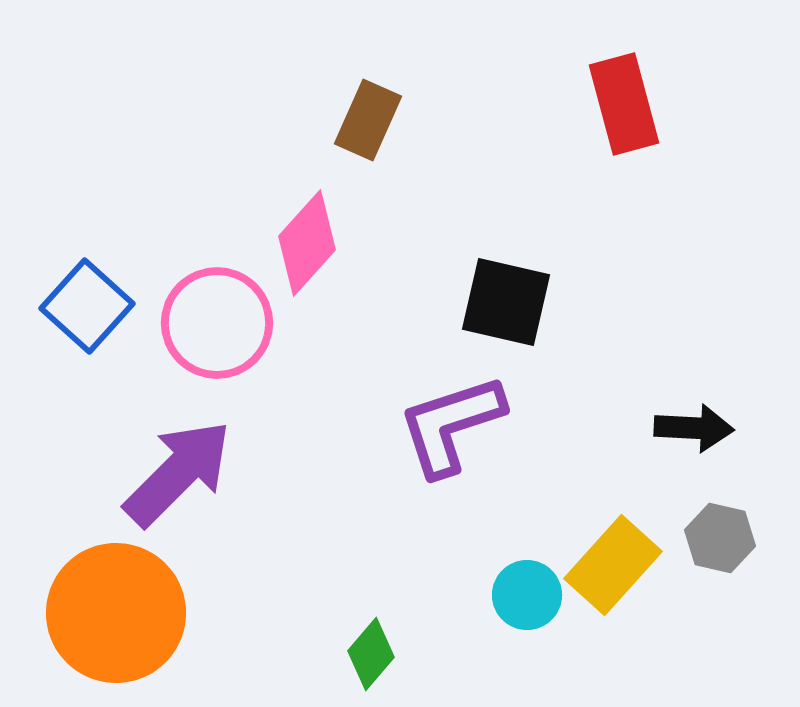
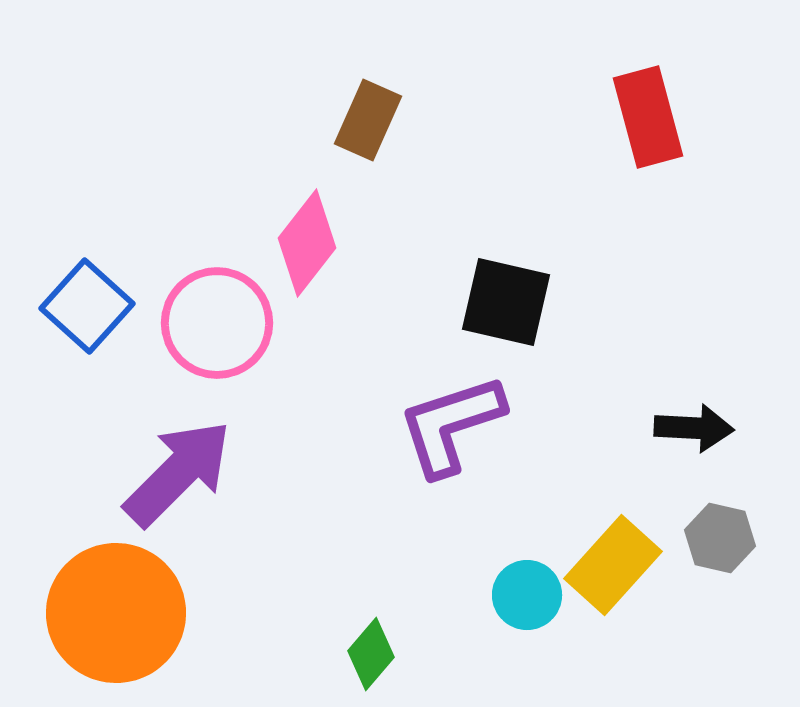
red rectangle: moved 24 px right, 13 px down
pink diamond: rotated 4 degrees counterclockwise
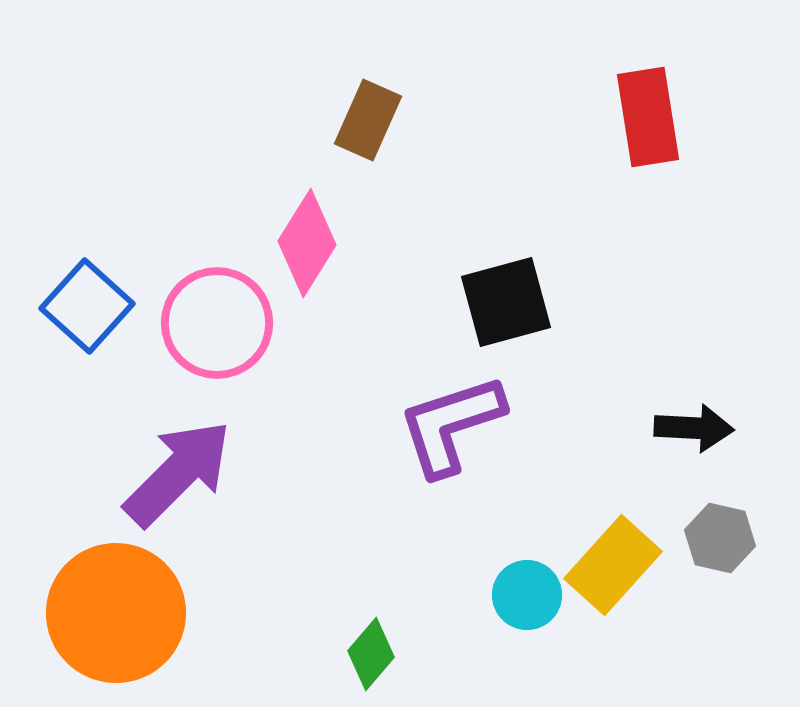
red rectangle: rotated 6 degrees clockwise
pink diamond: rotated 6 degrees counterclockwise
black square: rotated 28 degrees counterclockwise
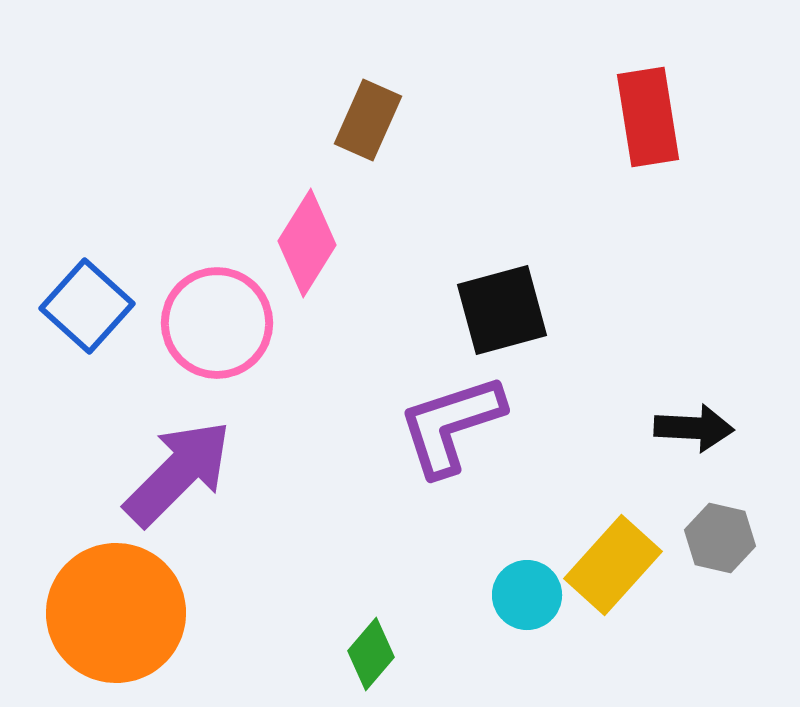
black square: moved 4 px left, 8 px down
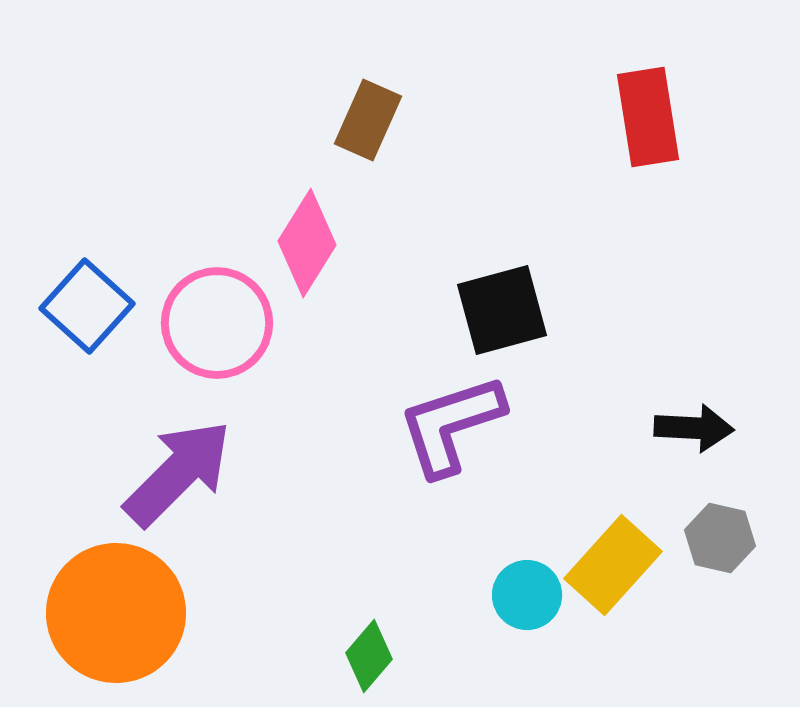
green diamond: moved 2 px left, 2 px down
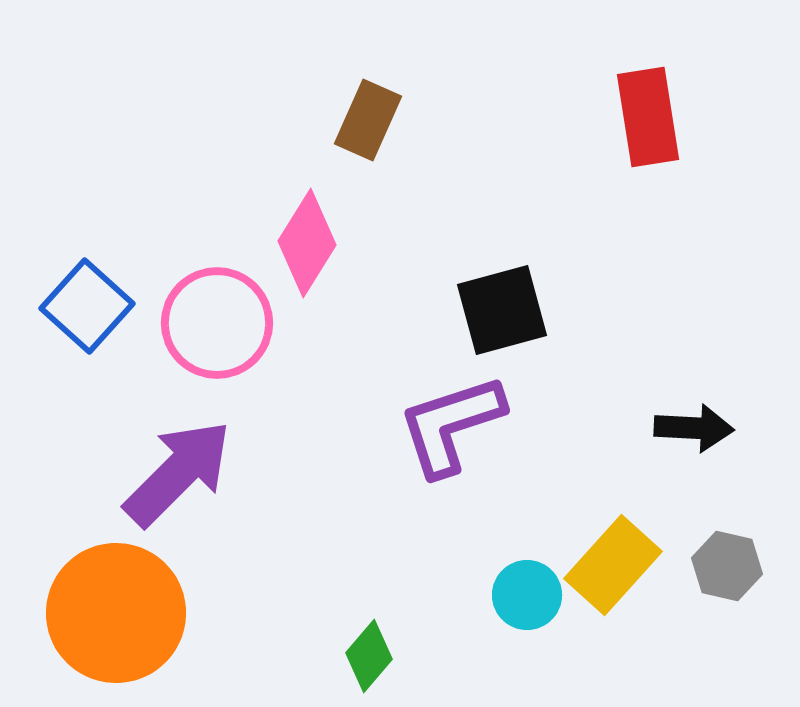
gray hexagon: moved 7 px right, 28 px down
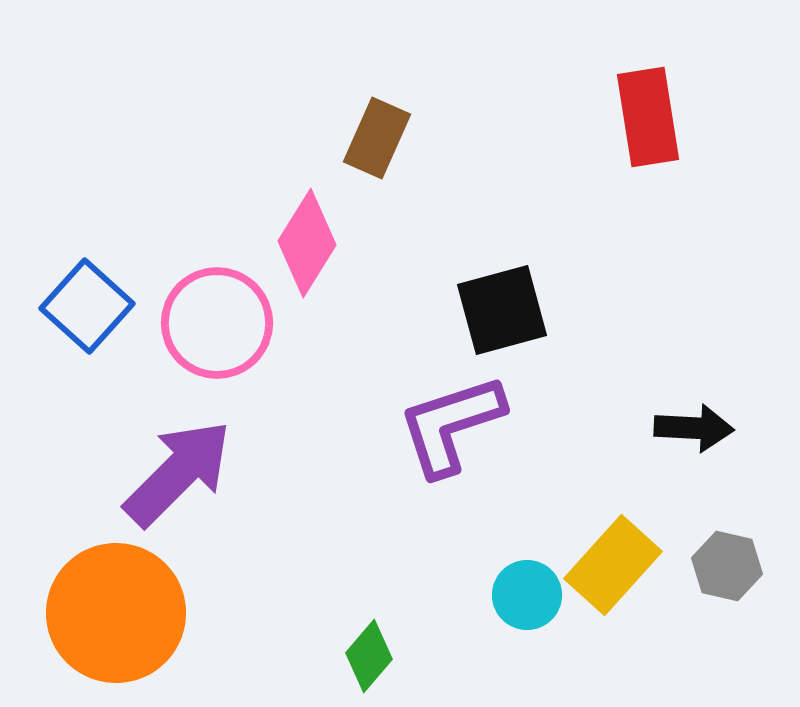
brown rectangle: moved 9 px right, 18 px down
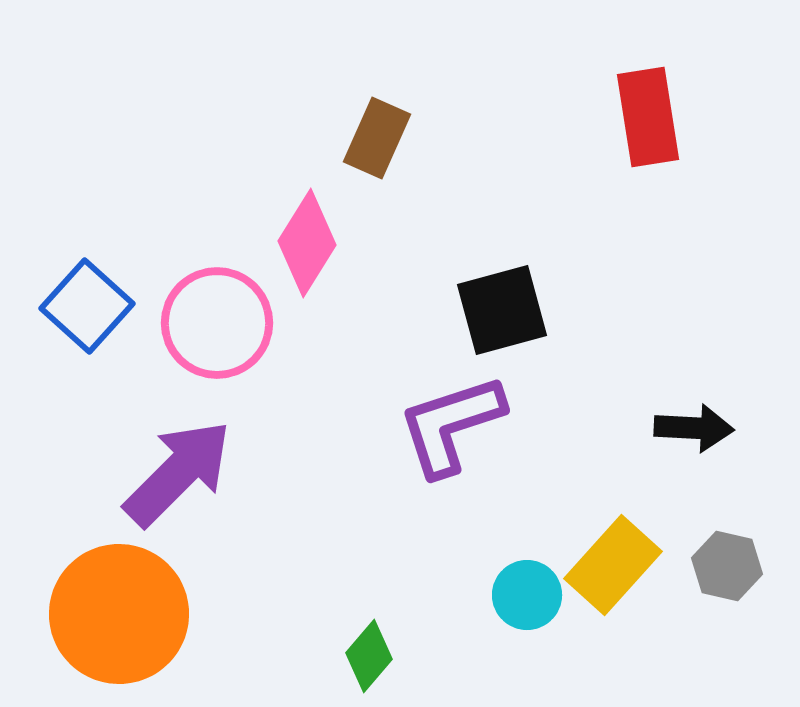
orange circle: moved 3 px right, 1 px down
